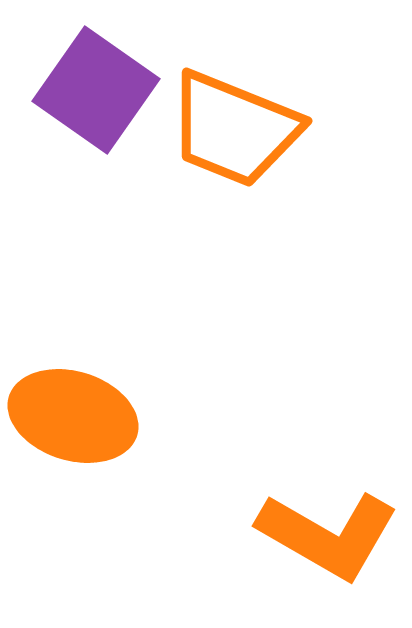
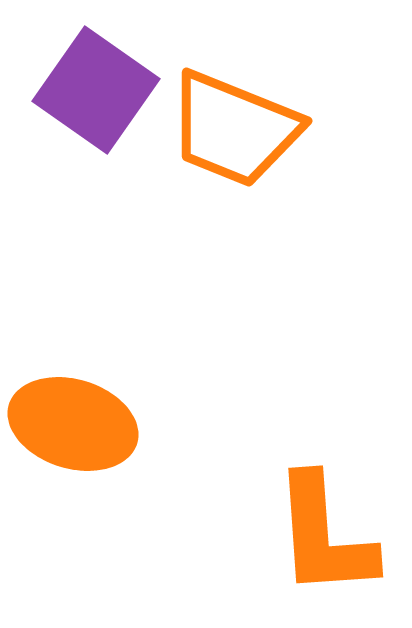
orange ellipse: moved 8 px down
orange L-shape: moved 4 px left, 1 px down; rotated 56 degrees clockwise
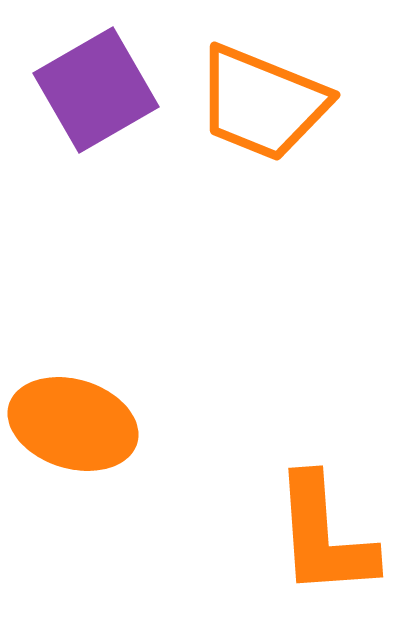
purple square: rotated 25 degrees clockwise
orange trapezoid: moved 28 px right, 26 px up
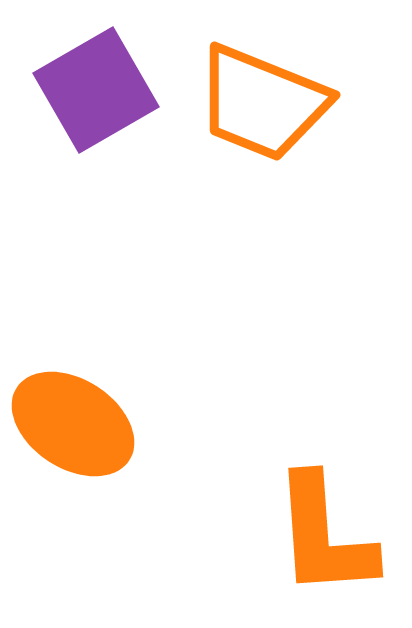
orange ellipse: rotated 16 degrees clockwise
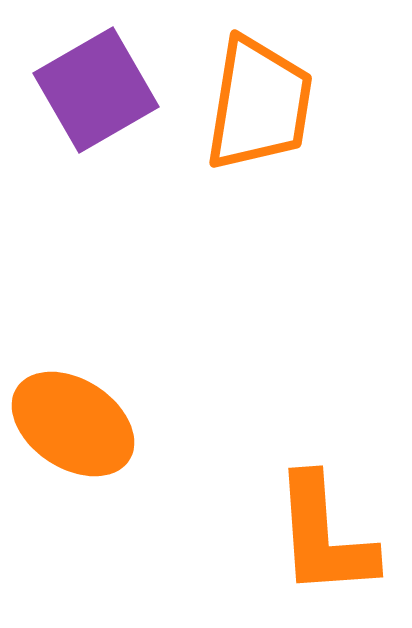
orange trapezoid: moved 3 px left, 1 px down; rotated 103 degrees counterclockwise
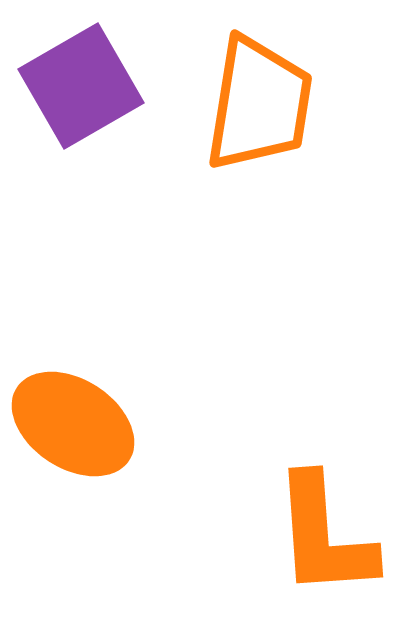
purple square: moved 15 px left, 4 px up
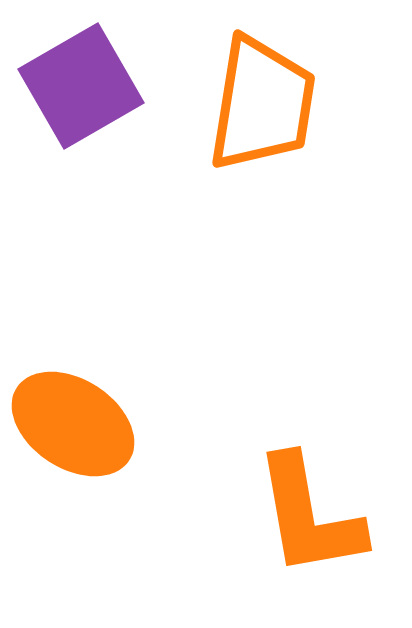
orange trapezoid: moved 3 px right
orange L-shape: moved 15 px left, 20 px up; rotated 6 degrees counterclockwise
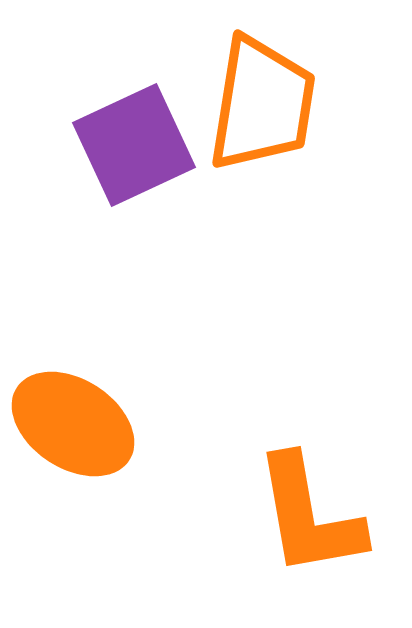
purple square: moved 53 px right, 59 px down; rotated 5 degrees clockwise
